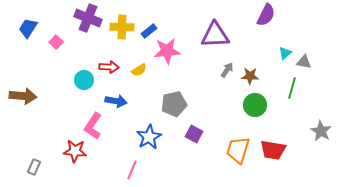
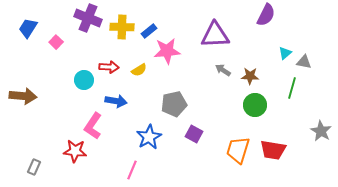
gray arrow: moved 4 px left; rotated 91 degrees counterclockwise
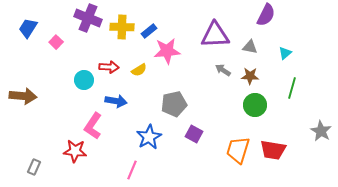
gray triangle: moved 54 px left, 15 px up
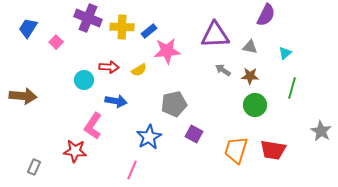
orange trapezoid: moved 2 px left
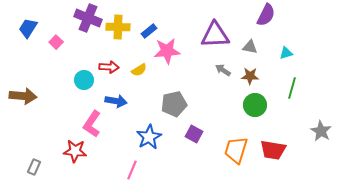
yellow cross: moved 4 px left
cyan triangle: moved 1 px right; rotated 24 degrees clockwise
pink L-shape: moved 1 px left, 2 px up
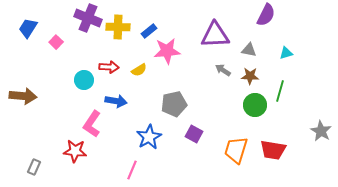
gray triangle: moved 1 px left, 3 px down
green line: moved 12 px left, 3 px down
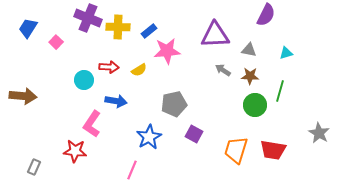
gray star: moved 2 px left, 2 px down
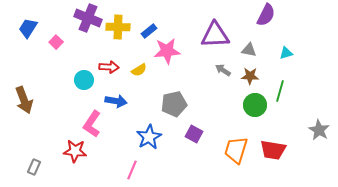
brown arrow: moved 1 px right, 4 px down; rotated 64 degrees clockwise
gray star: moved 3 px up
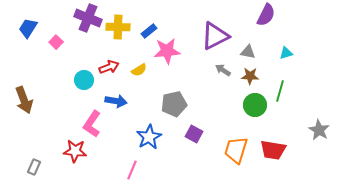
purple triangle: moved 1 px down; rotated 24 degrees counterclockwise
gray triangle: moved 1 px left, 2 px down
red arrow: rotated 24 degrees counterclockwise
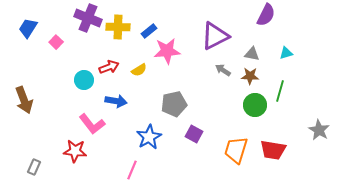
gray triangle: moved 4 px right, 2 px down
pink L-shape: rotated 72 degrees counterclockwise
